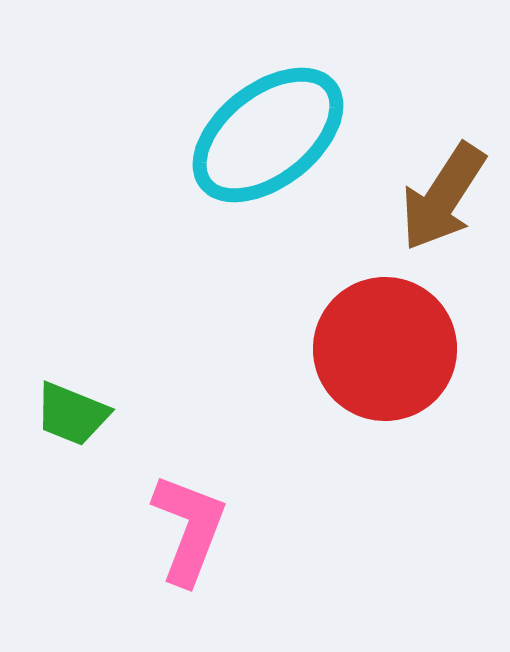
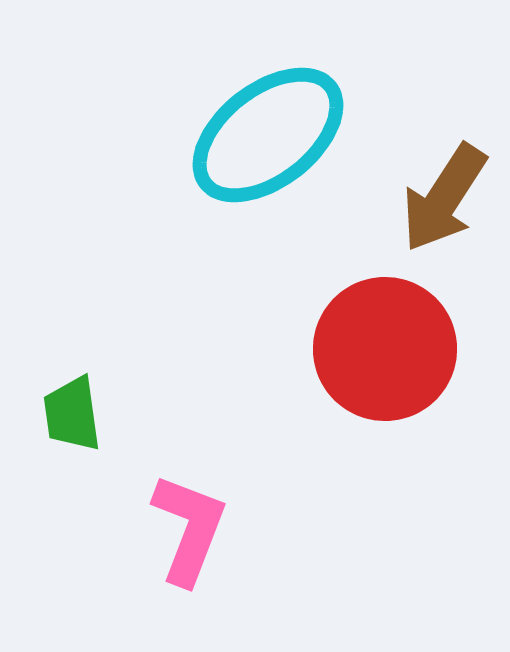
brown arrow: moved 1 px right, 1 px down
green trapezoid: rotated 60 degrees clockwise
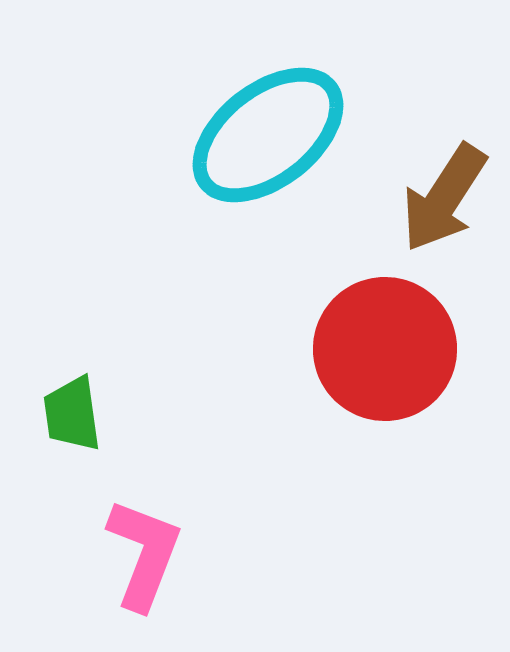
pink L-shape: moved 45 px left, 25 px down
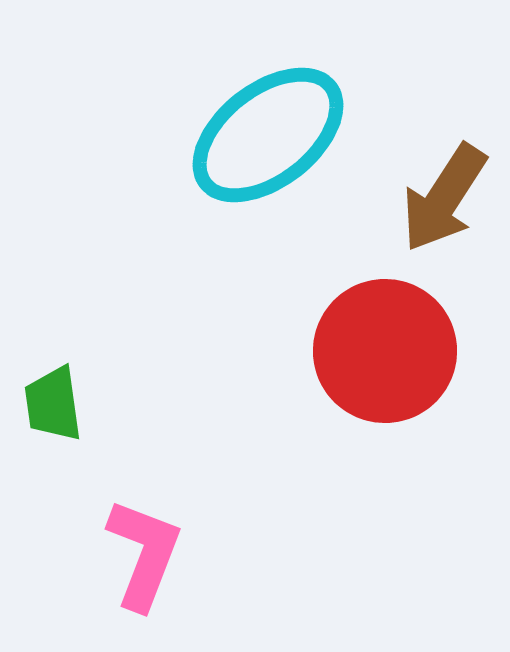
red circle: moved 2 px down
green trapezoid: moved 19 px left, 10 px up
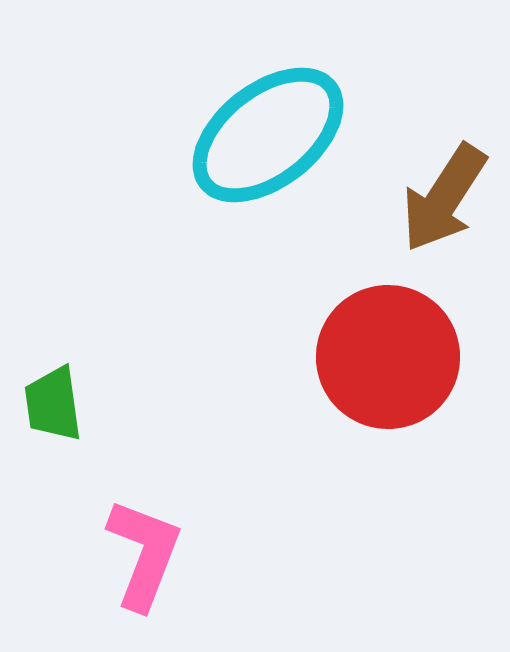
red circle: moved 3 px right, 6 px down
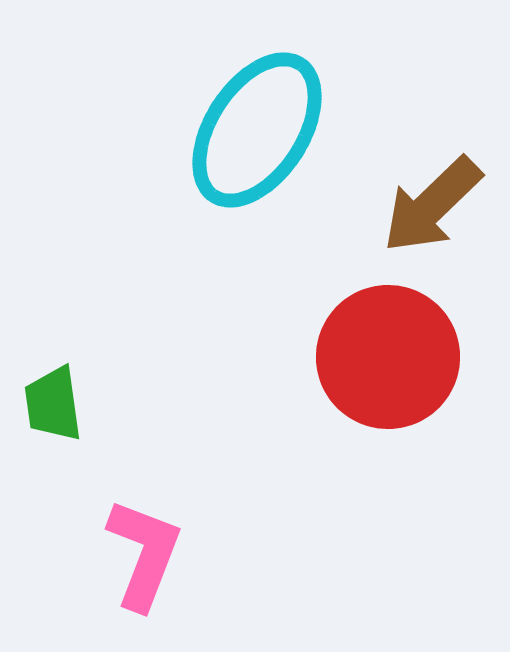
cyan ellipse: moved 11 px left, 5 px up; rotated 19 degrees counterclockwise
brown arrow: moved 12 px left, 7 px down; rotated 13 degrees clockwise
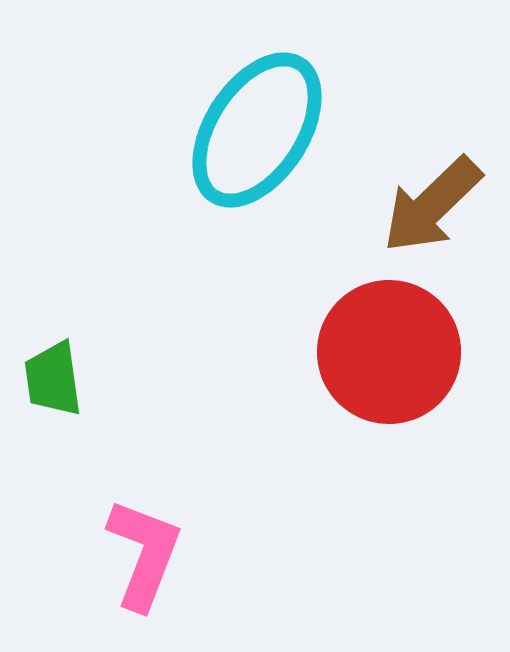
red circle: moved 1 px right, 5 px up
green trapezoid: moved 25 px up
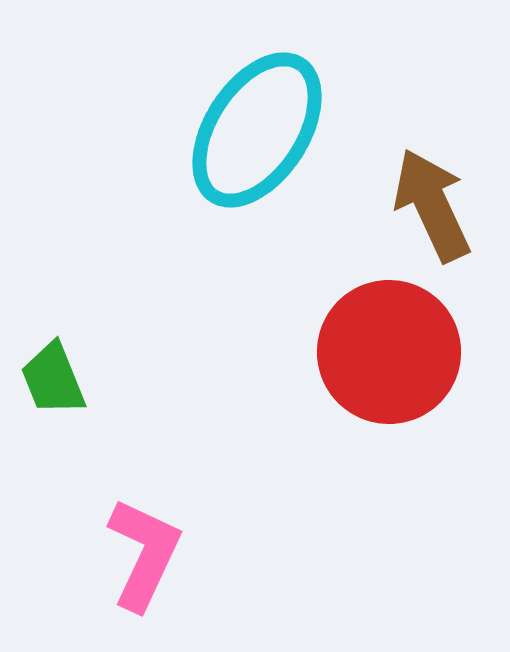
brown arrow: rotated 109 degrees clockwise
green trapezoid: rotated 14 degrees counterclockwise
pink L-shape: rotated 4 degrees clockwise
